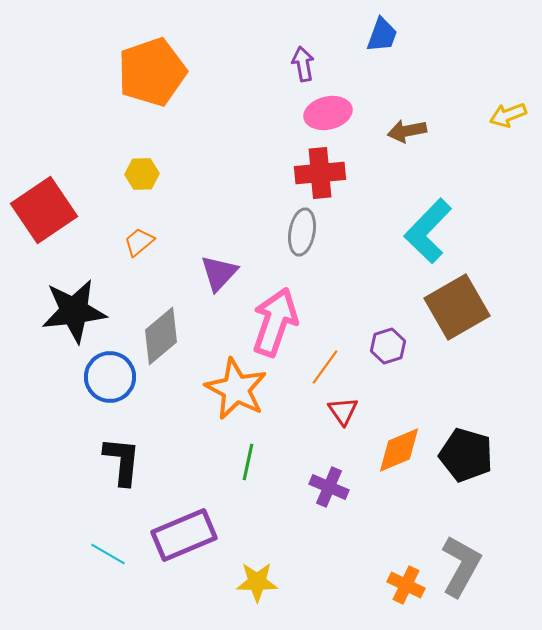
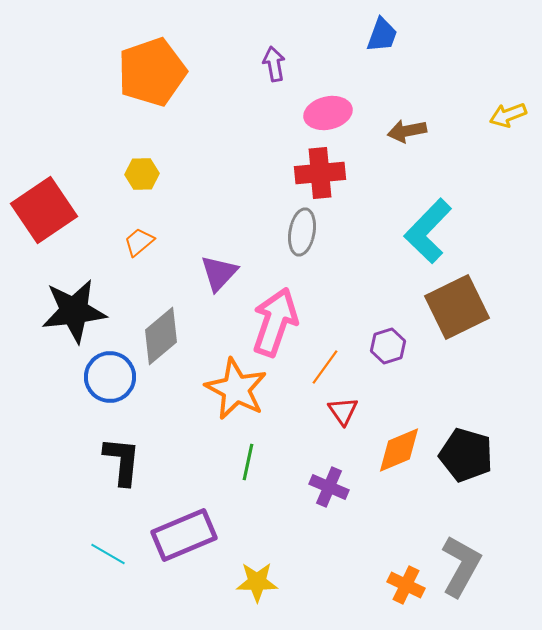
purple arrow: moved 29 px left
brown square: rotated 4 degrees clockwise
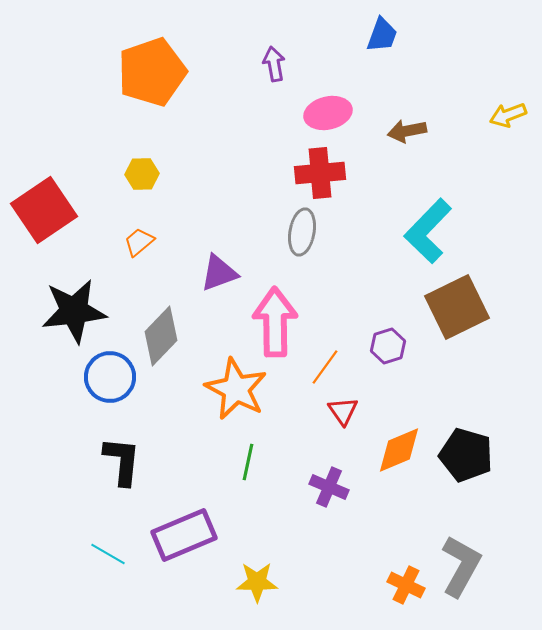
purple triangle: rotated 27 degrees clockwise
pink arrow: rotated 20 degrees counterclockwise
gray diamond: rotated 6 degrees counterclockwise
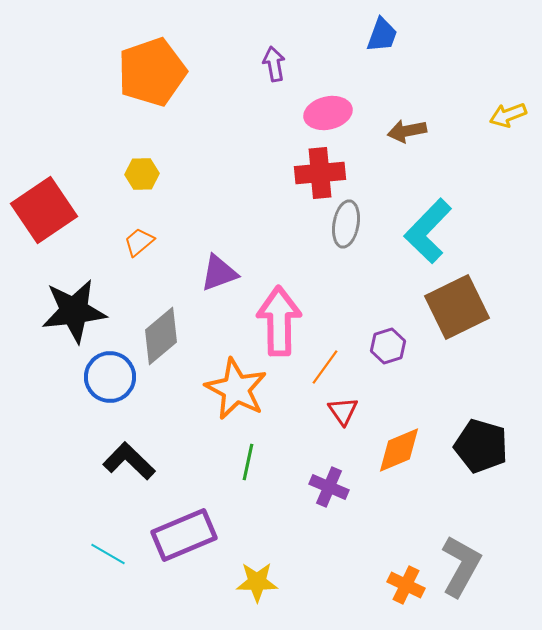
gray ellipse: moved 44 px right, 8 px up
pink arrow: moved 4 px right, 1 px up
gray diamond: rotated 6 degrees clockwise
black pentagon: moved 15 px right, 9 px up
black L-shape: moved 7 px right; rotated 52 degrees counterclockwise
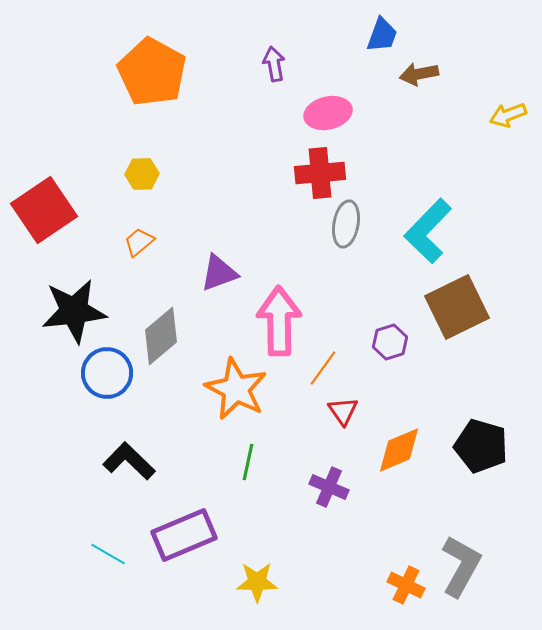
orange pentagon: rotated 24 degrees counterclockwise
brown arrow: moved 12 px right, 57 px up
purple hexagon: moved 2 px right, 4 px up
orange line: moved 2 px left, 1 px down
blue circle: moved 3 px left, 4 px up
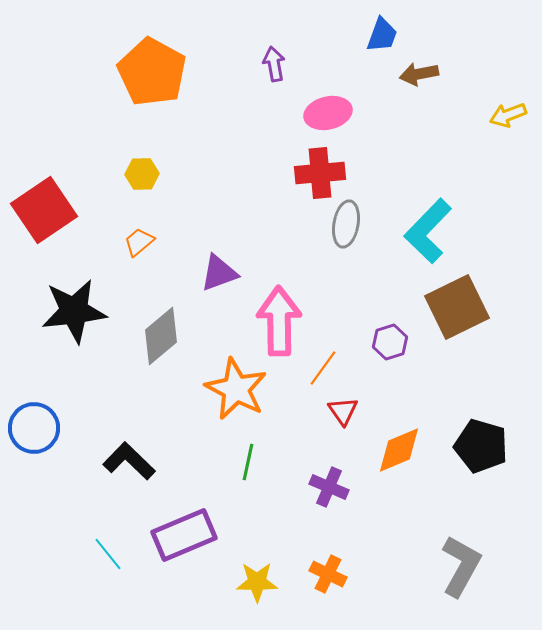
blue circle: moved 73 px left, 55 px down
cyan line: rotated 21 degrees clockwise
orange cross: moved 78 px left, 11 px up
